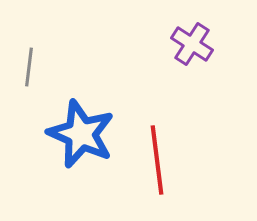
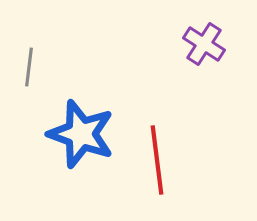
purple cross: moved 12 px right
blue star: rotated 4 degrees counterclockwise
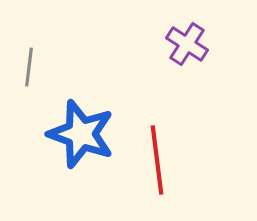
purple cross: moved 17 px left
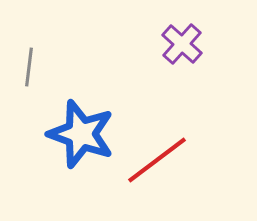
purple cross: moved 5 px left; rotated 9 degrees clockwise
red line: rotated 60 degrees clockwise
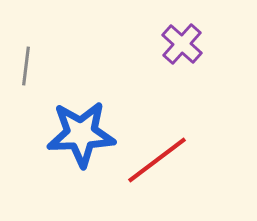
gray line: moved 3 px left, 1 px up
blue star: rotated 22 degrees counterclockwise
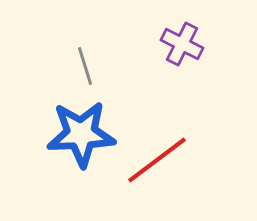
purple cross: rotated 15 degrees counterclockwise
gray line: moved 59 px right; rotated 24 degrees counterclockwise
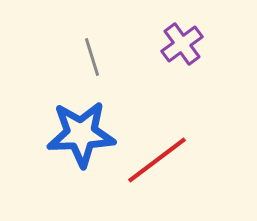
purple cross: rotated 27 degrees clockwise
gray line: moved 7 px right, 9 px up
